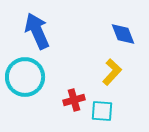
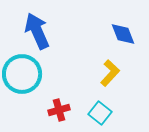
yellow L-shape: moved 2 px left, 1 px down
cyan circle: moved 3 px left, 3 px up
red cross: moved 15 px left, 10 px down
cyan square: moved 2 px left, 2 px down; rotated 35 degrees clockwise
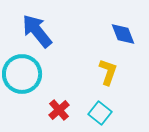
blue arrow: rotated 15 degrees counterclockwise
yellow L-shape: moved 2 px left, 1 px up; rotated 24 degrees counterclockwise
red cross: rotated 25 degrees counterclockwise
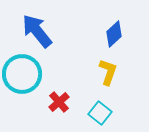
blue diamond: moved 9 px left; rotated 68 degrees clockwise
red cross: moved 8 px up
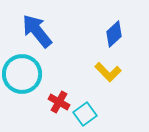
yellow L-shape: rotated 116 degrees clockwise
red cross: rotated 20 degrees counterclockwise
cyan square: moved 15 px left, 1 px down; rotated 15 degrees clockwise
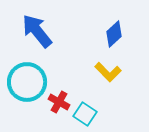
cyan circle: moved 5 px right, 8 px down
cyan square: rotated 20 degrees counterclockwise
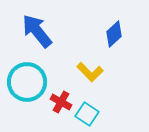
yellow L-shape: moved 18 px left
red cross: moved 2 px right
cyan square: moved 2 px right
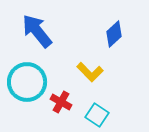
cyan square: moved 10 px right, 1 px down
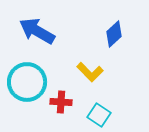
blue arrow: rotated 21 degrees counterclockwise
red cross: rotated 25 degrees counterclockwise
cyan square: moved 2 px right
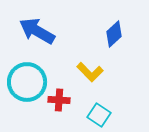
red cross: moved 2 px left, 2 px up
